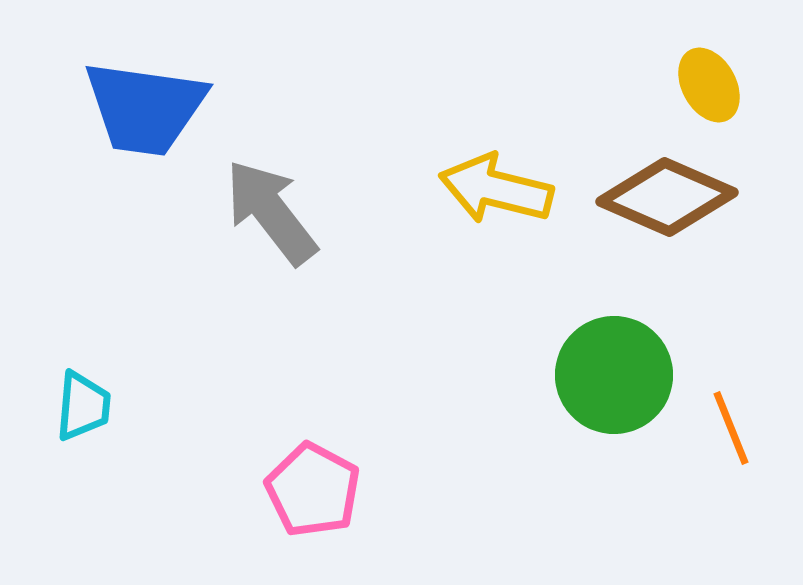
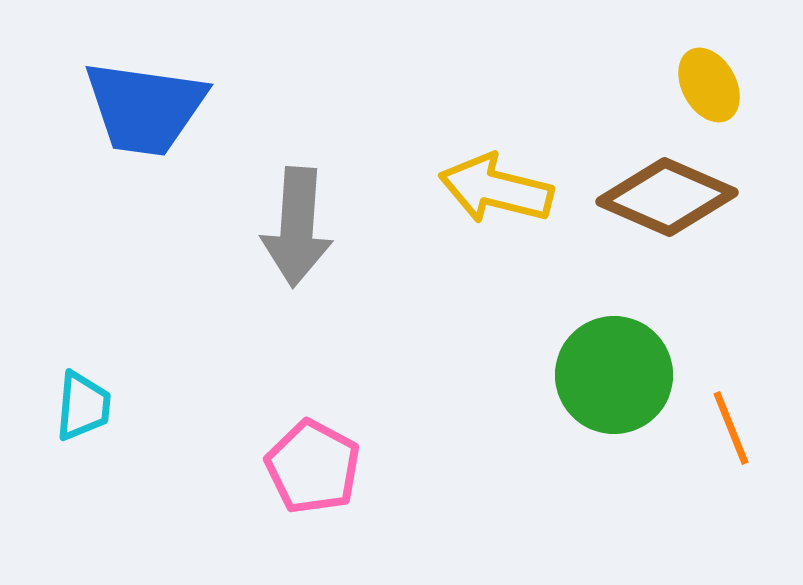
gray arrow: moved 26 px right, 15 px down; rotated 138 degrees counterclockwise
pink pentagon: moved 23 px up
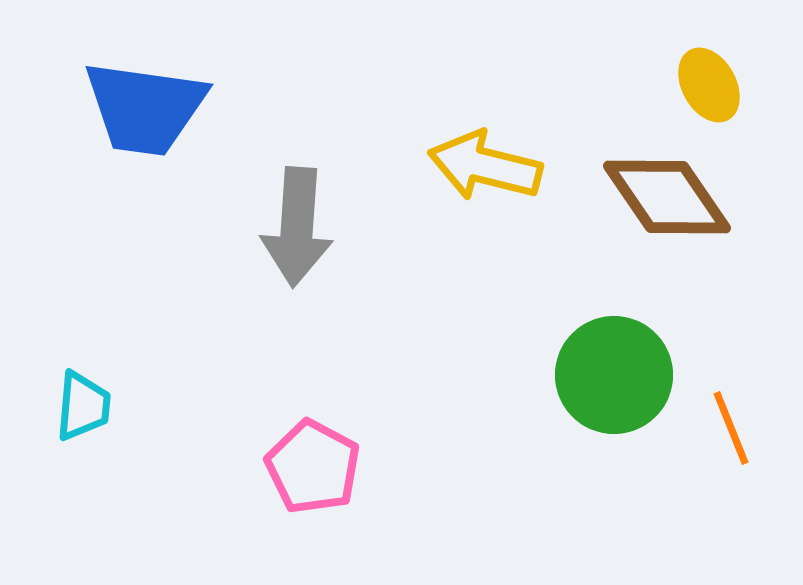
yellow arrow: moved 11 px left, 23 px up
brown diamond: rotated 32 degrees clockwise
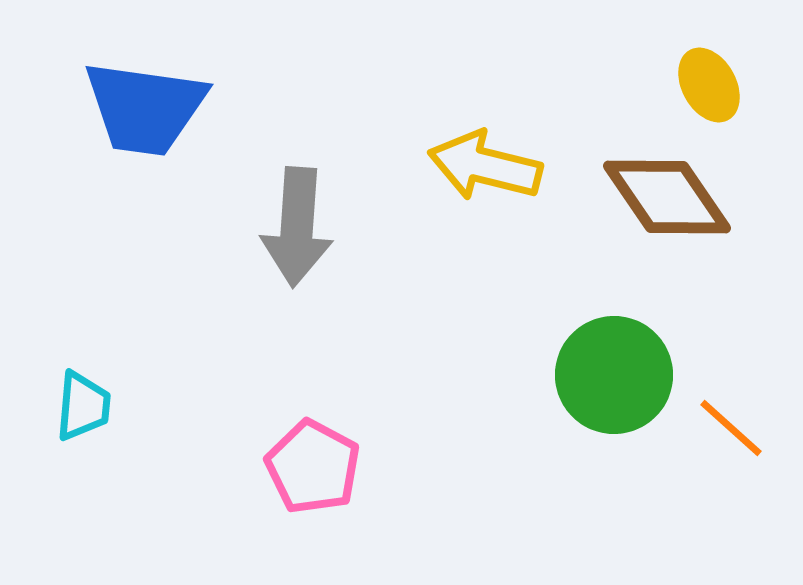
orange line: rotated 26 degrees counterclockwise
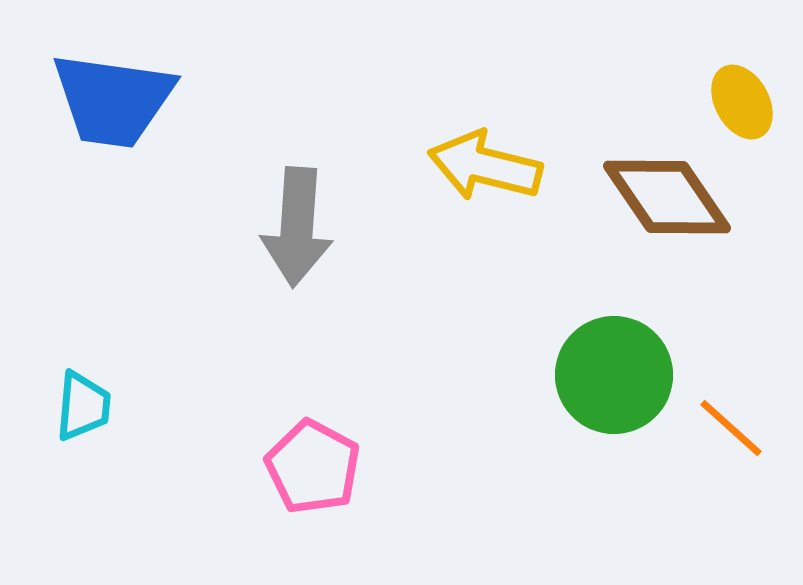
yellow ellipse: moved 33 px right, 17 px down
blue trapezoid: moved 32 px left, 8 px up
